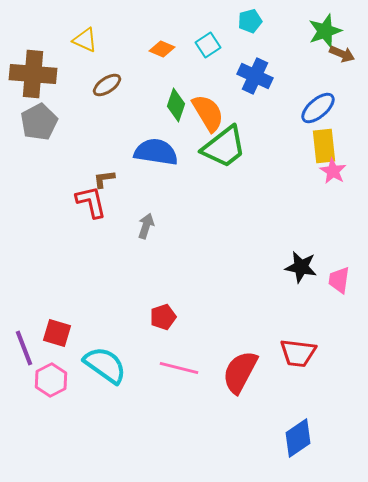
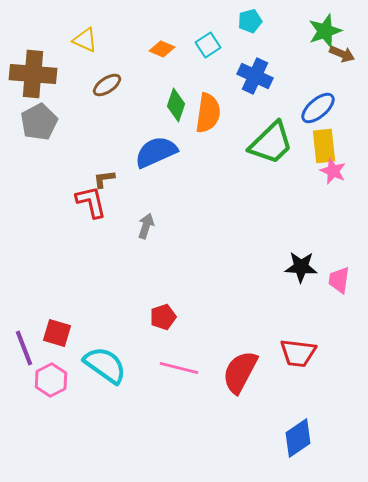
orange semicircle: rotated 39 degrees clockwise
green trapezoid: moved 47 px right, 4 px up; rotated 6 degrees counterclockwise
blue semicircle: rotated 33 degrees counterclockwise
pink star: rotated 8 degrees counterclockwise
black star: rotated 8 degrees counterclockwise
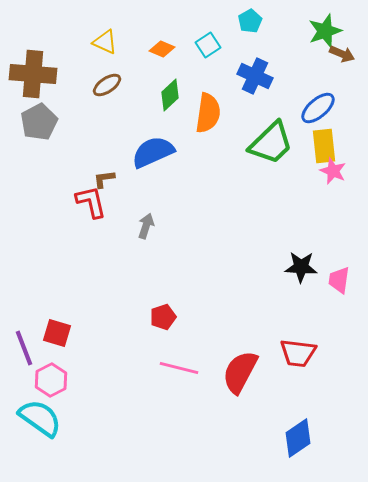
cyan pentagon: rotated 15 degrees counterclockwise
yellow triangle: moved 20 px right, 2 px down
green diamond: moved 6 px left, 10 px up; rotated 28 degrees clockwise
blue semicircle: moved 3 px left
cyan semicircle: moved 65 px left, 53 px down
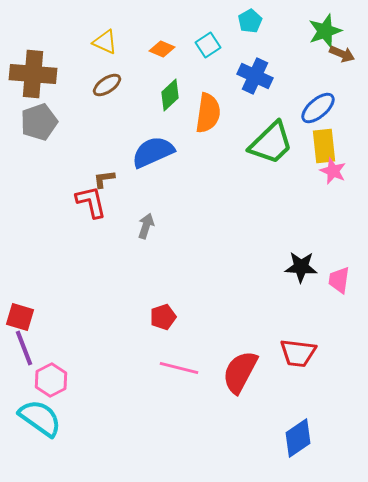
gray pentagon: rotated 9 degrees clockwise
red square: moved 37 px left, 16 px up
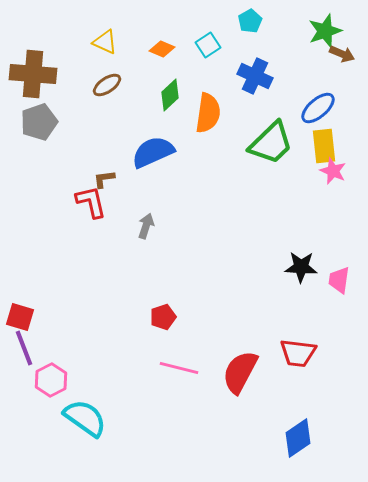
cyan semicircle: moved 45 px right
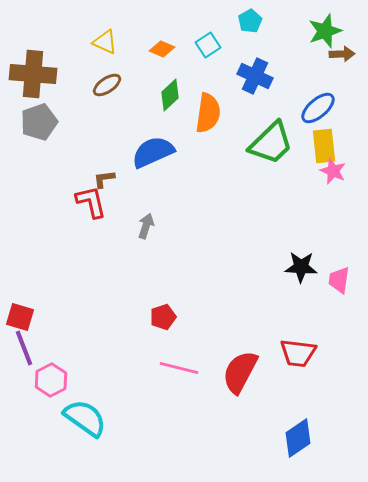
brown arrow: rotated 25 degrees counterclockwise
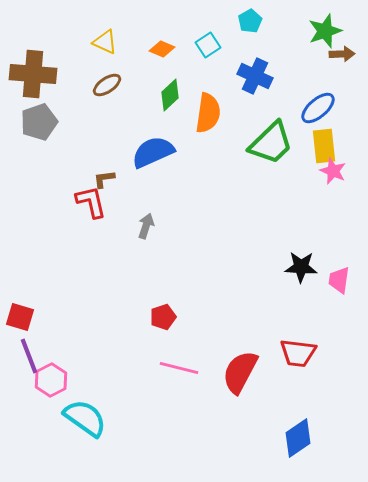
purple line: moved 5 px right, 8 px down
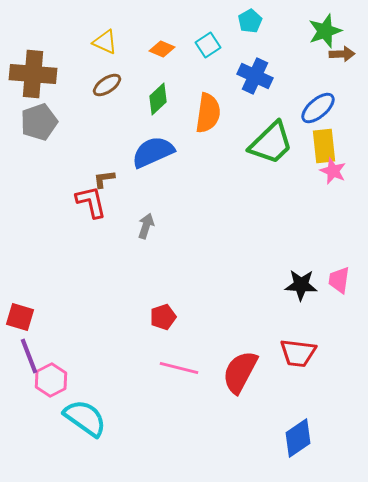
green diamond: moved 12 px left, 4 px down
black star: moved 18 px down
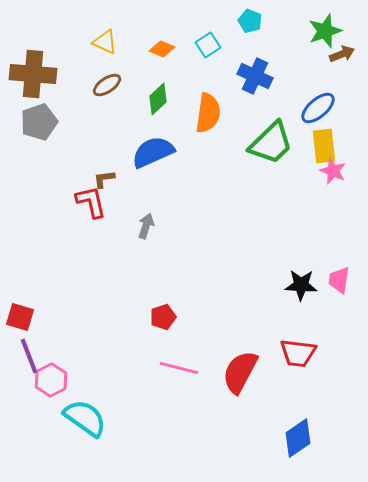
cyan pentagon: rotated 20 degrees counterclockwise
brown arrow: rotated 20 degrees counterclockwise
